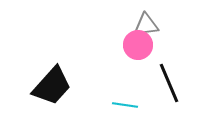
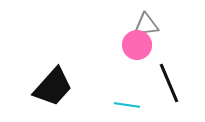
pink circle: moved 1 px left
black trapezoid: moved 1 px right, 1 px down
cyan line: moved 2 px right
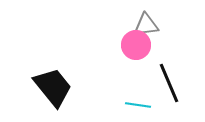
pink circle: moved 1 px left
black trapezoid: rotated 81 degrees counterclockwise
cyan line: moved 11 px right
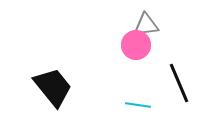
black line: moved 10 px right
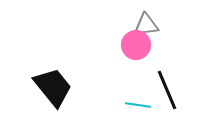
black line: moved 12 px left, 7 px down
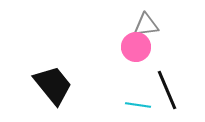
pink circle: moved 2 px down
black trapezoid: moved 2 px up
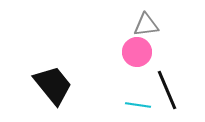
pink circle: moved 1 px right, 5 px down
